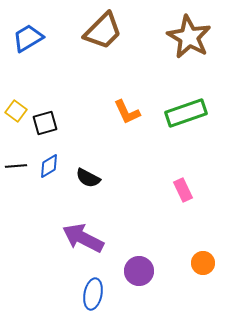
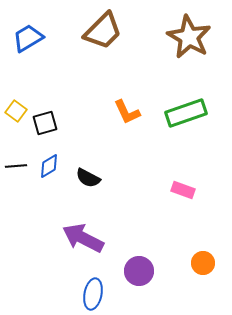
pink rectangle: rotated 45 degrees counterclockwise
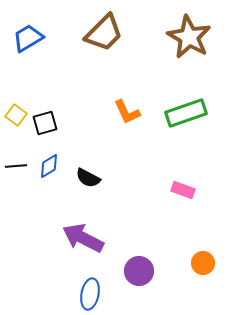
brown trapezoid: moved 1 px right, 2 px down
yellow square: moved 4 px down
blue ellipse: moved 3 px left
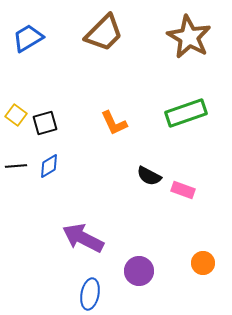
orange L-shape: moved 13 px left, 11 px down
black semicircle: moved 61 px right, 2 px up
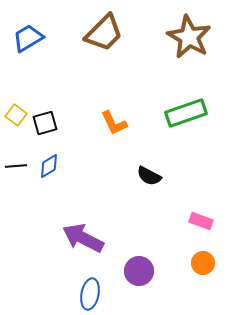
pink rectangle: moved 18 px right, 31 px down
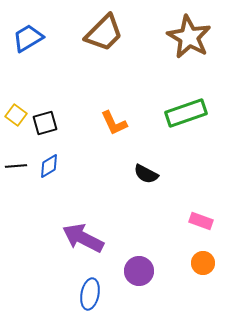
black semicircle: moved 3 px left, 2 px up
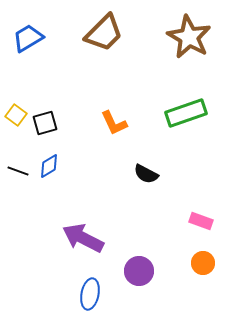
black line: moved 2 px right, 5 px down; rotated 25 degrees clockwise
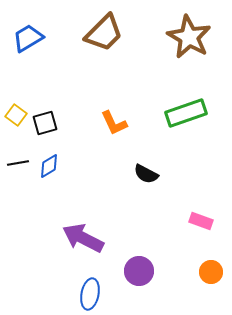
black line: moved 8 px up; rotated 30 degrees counterclockwise
orange circle: moved 8 px right, 9 px down
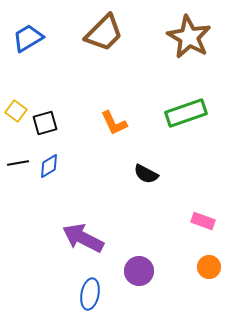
yellow square: moved 4 px up
pink rectangle: moved 2 px right
orange circle: moved 2 px left, 5 px up
